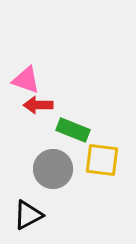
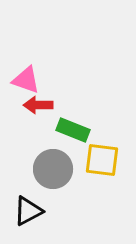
black triangle: moved 4 px up
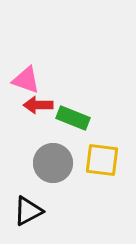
green rectangle: moved 12 px up
gray circle: moved 6 px up
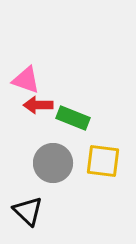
yellow square: moved 1 px right, 1 px down
black triangle: rotated 48 degrees counterclockwise
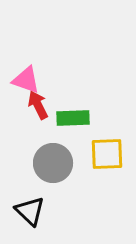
red arrow: rotated 64 degrees clockwise
green rectangle: rotated 24 degrees counterclockwise
yellow square: moved 4 px right, 7 px up; rotated 9 degrees counterclockwise
black triangle: moved 2 px right
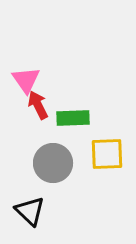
pink triangle: rotated 36 degrees clockwise
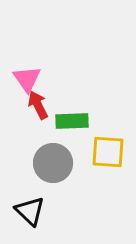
pink triangle: moved 1 px right, 1 px up
green rectangle: moved 1 px left, 3 px down
yellow square: moved 1 px right, 2 px up; rotated 6 degrees clockwise
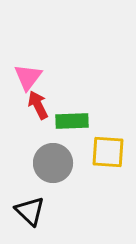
pink triangle: moved 1 px right, 2 px up; rotated 12 degrees clockwise
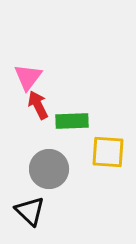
gray circle: moved 4 px left, 6 px down
